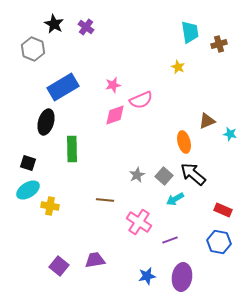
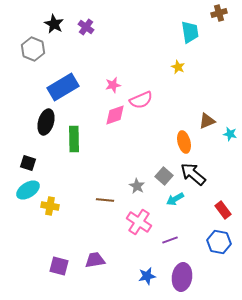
brown cross: moved 31 px up
green rectangle: moved 2 px right, 10 px up
gray star: moved 11 px down; rotated 14 degrees counterclockwise
red rectangle: rotated 30 degrees clockwise
purple square: rotated 24 degrees counterclockwise
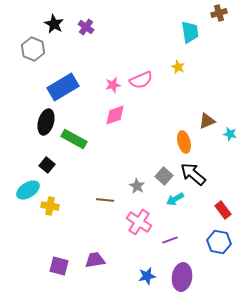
pink semicircle: moved 20 px up
green rectangle: rotated 60 degrees counterclockwise
black square: moved 19 px right, 2 px down; rotated 21 degrees clockwise
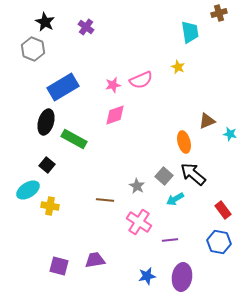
black star: moved 9 px left, 2 px up
purple line: rotated 14 degrees clockwise
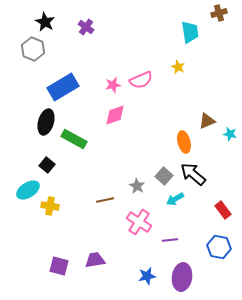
brown line: rotated 18 degrees counterclockwise
blue hexagon: moved 5 px down
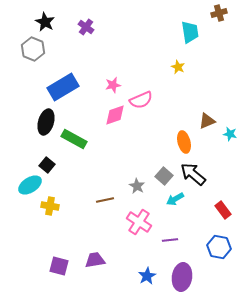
pink semicircle: moved 20 px down
cyan ellipse: moved 2 px right, 5 px up
blue star: rotated 18 degrees counterclockwise
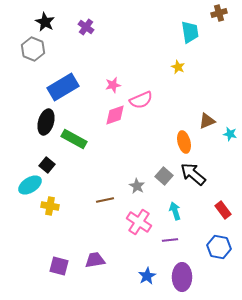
cyan arrow: moved 12 px down; rotated 102 degrees clockwise
purple ellipse: rotated 8 degrees counterclockwise
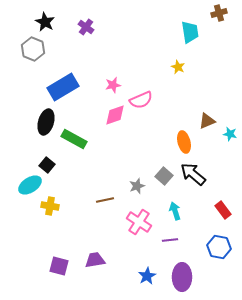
gray star: rotated 21 degrees clockwise
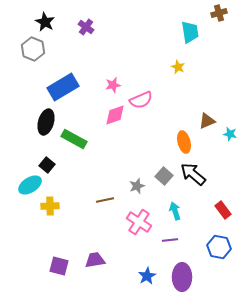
yellow cross: rotated 12 degrees counterclockwise
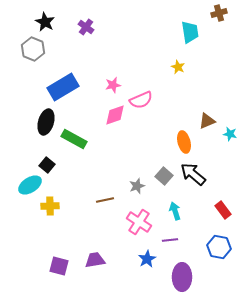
blue star: moved 17 px up
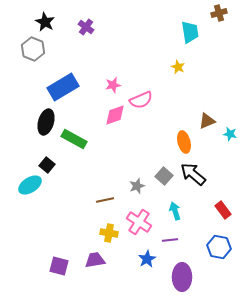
yellow cross: moved 59 px right, 27 px down; rotated 12 degrees clockwise
